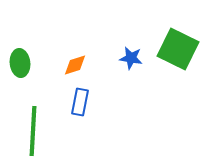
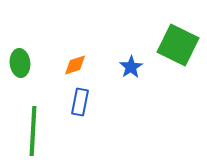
green square: moved 4 px up
blue star: moved 9 px down; rotated 30 degrees clockwise
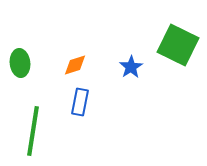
green line: rotated 6 degrees clockwise
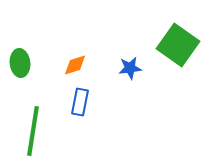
green square: rotated 9 degrees clockwise
blue star: moved 1 px left, 1 px down; rotated 25 degrees clockwise
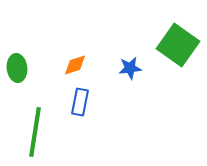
green ellipse: moved 3 px left, 5 px down
green line: moved 2 px right, 1 px down
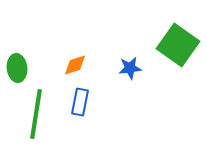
green line: moved 1 px right, 18 px up
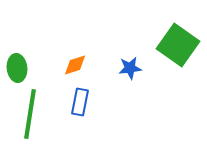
green line: moved 6 px left
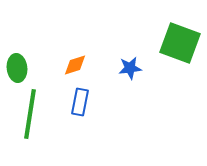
green square: moved 2 px right, 2 px up; rotated 15 degrees counterclockwise
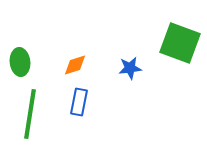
green ellipse: moved 3 px right, 6 px up
blue rectangle: moved 1 px left
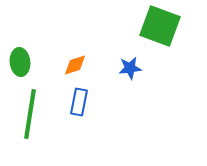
green square: moved 20 px left, 17 px up
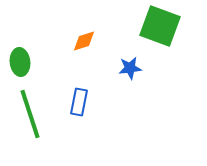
orange diamond: moved 9 px right, 24 px up
green line: rotated 27 degrees counterclockwise
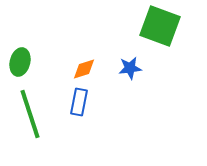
orange diamond: moved 28 px down
green ellipse: rotated 20 degrees clockwise
